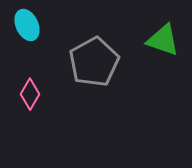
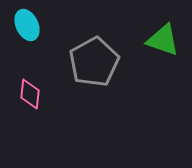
pink diamond: rotated 24 degrees counterclockwise
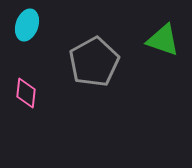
cyan ellipse: rotated 44 degrees clockwise
pink diamond: moved 4 px left, 1 px up
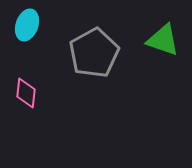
gray pentagon: moved 9 px up
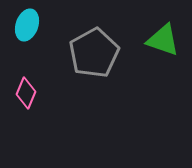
pink diamond: rotated 16 degrees clockwise
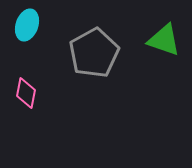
green triangle: moved 1 px right
pink diamond: rotated 12 degrees counterclockwise
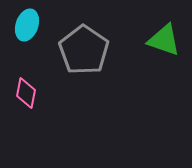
gray pentagon: moved 10 px left, 3 px up; rotated 9 degrees counterclockwise
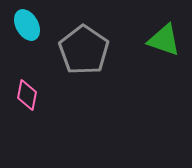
cyan ellipse: rotated 48 degrees counterclockwise
pink diamond: moved 1 px right, 2 px down
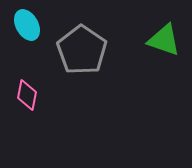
gray pentagon: moved 2 px left
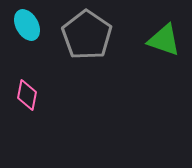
gray pentagon: moved 5 px right, 15 px up
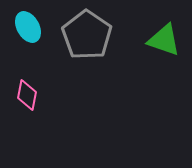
cyan ellipse: moved 1 px right, 2 px down
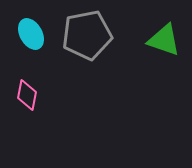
cyan ellipse: moved 3 px right, 7 px down
gray pentagon: rotated 27 degrees clockwise
